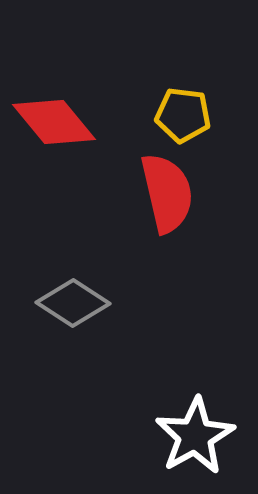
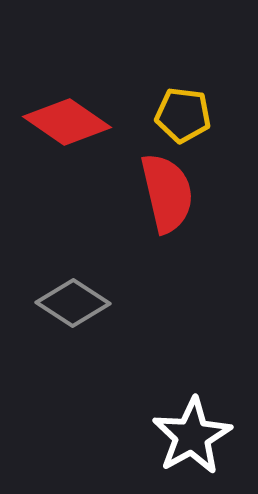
red diamond: moved 13 px right; rotated 16 degrees counterclockwise
white star: moved 3 px left
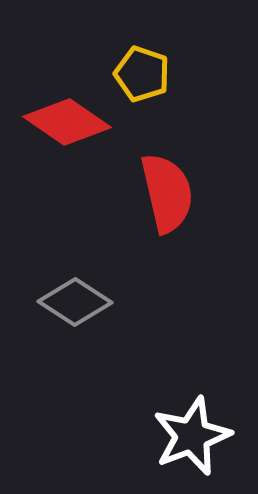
yellow pentagon: moved 41 px left, 41 px up; rotated 12 degrees clockwise
gray diamond: moved 2 px right, 1 px up
white star: rotated 8 degrees clockwise
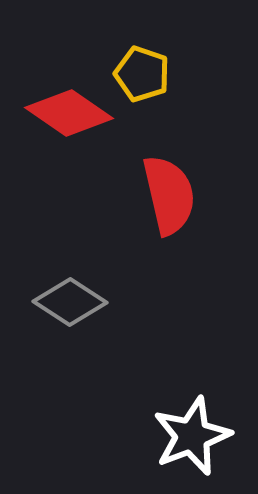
red diamond: moved 2 px right, 9 px up
red semicircle: moved 2 px right, 2 px down
gray diamond: moved 5 px left
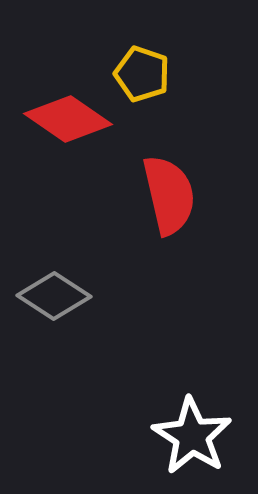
red diamond: moved 1 px left, 6 px down
gray diamond: moved 16 px left, 6 px up
white star: rotated 18 degrees counterclockwise
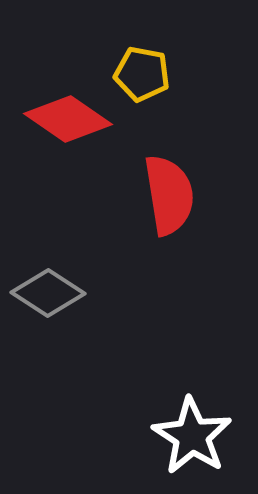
yellow pentagon: rotated 8 degrees counterclockwise
red semicircle: rotated 4 degrees clockwise
gray diamond: moved 6 px left, 3 px up
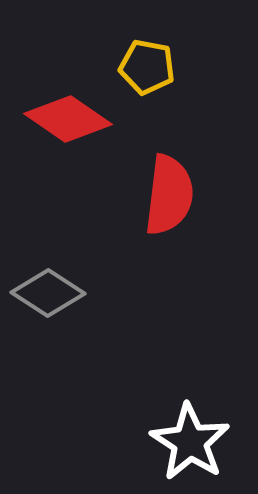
yellow pentagon: moved 5 px right, 7 px up
red semicircle: rotated 16 degrees clockwise
white star: moved 2 px left, 6 px down
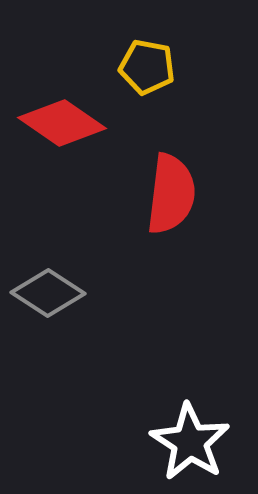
red diamond: moved 6 px left, 4 px down
red semicircle: moved 2 px right, 1 px up
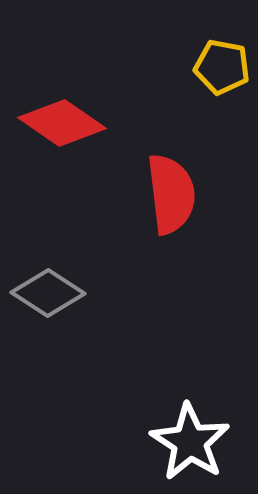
yellow pentagon: moved 75 px right
red semicircle: rotated 14 degrees counterclockwise
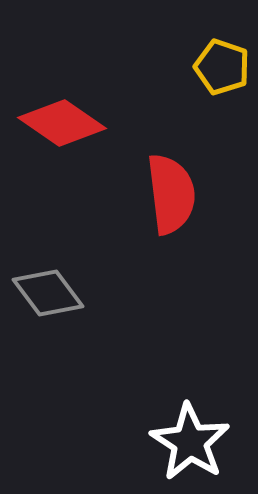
yellow pentagon: rotated 8 degrees clockwise
gray diamond: rotated 20 degrees clockwise
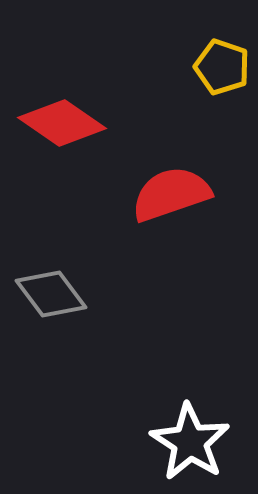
red semicircle: rotated 102 degrees counterclockwise
gray diamond: moved 3 px right, 1 px down
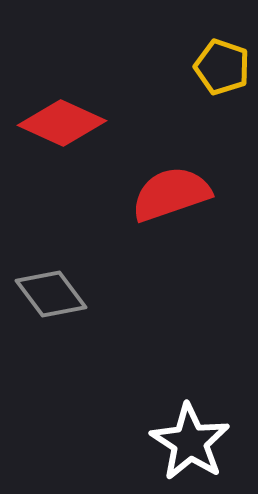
red diamond: rotated 10 degrees counterclockwise
